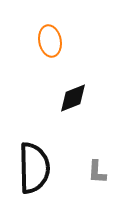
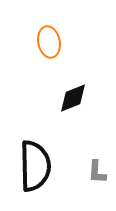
orange ellipse: moved 1 px left, 1 px down
black semicircle: moved 1 px right, 2 px up
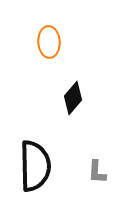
orange ellipse: rotated 8 degrees clockwise
black diamond: rotated 28 degrees counterclockwise
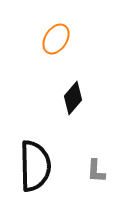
orange ellipse: moved 7 px right, 3 px up; rotated 36 degrees clockwise
gray L-shape: moved 1 px left, 1 px up
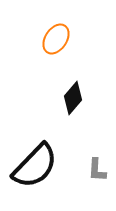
black semicircle: rotated 45 degrees clockwise
gray L-shape: moved 1 px right, 1 px up
